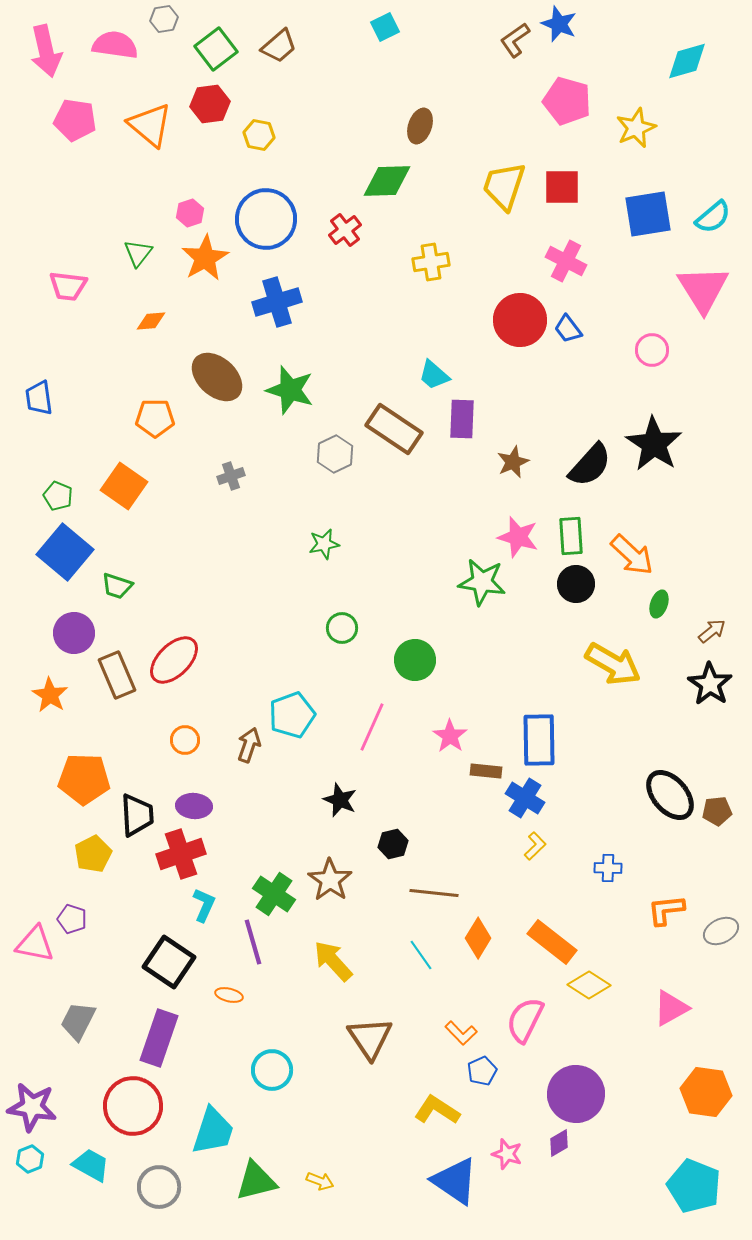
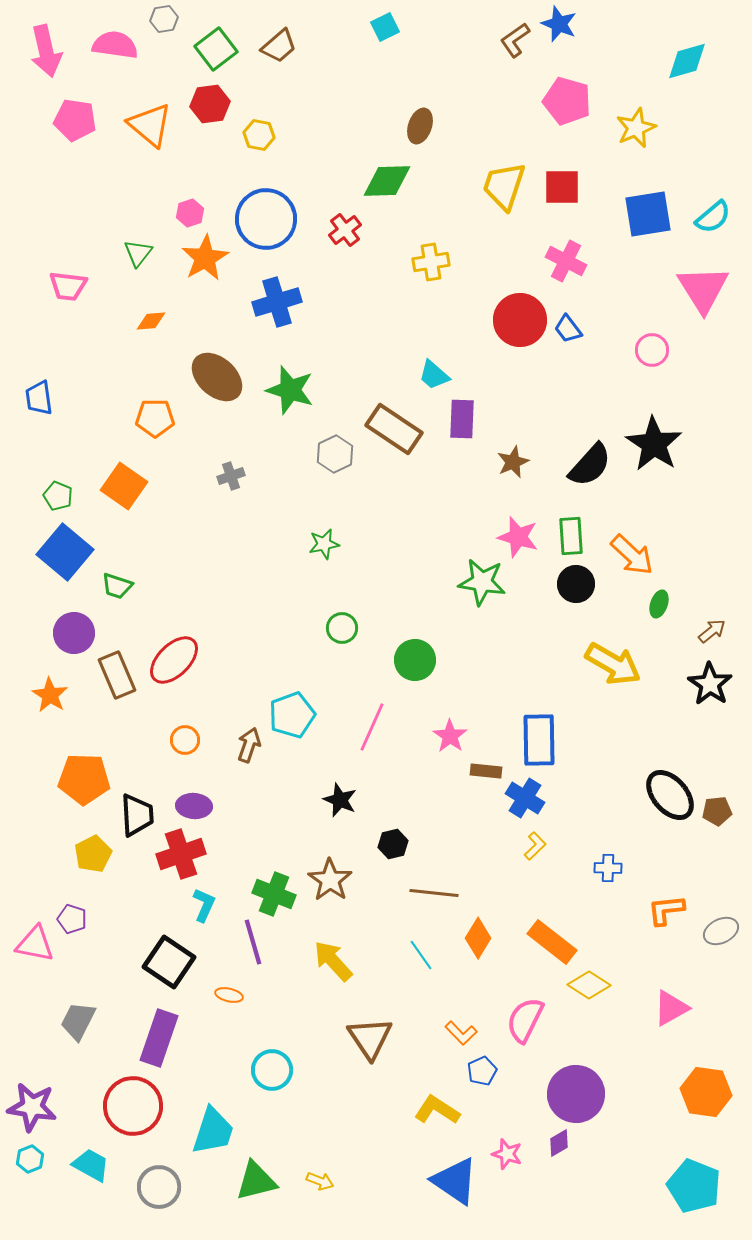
green cross at (274, 894): rotated 12 degrees counterclockwise
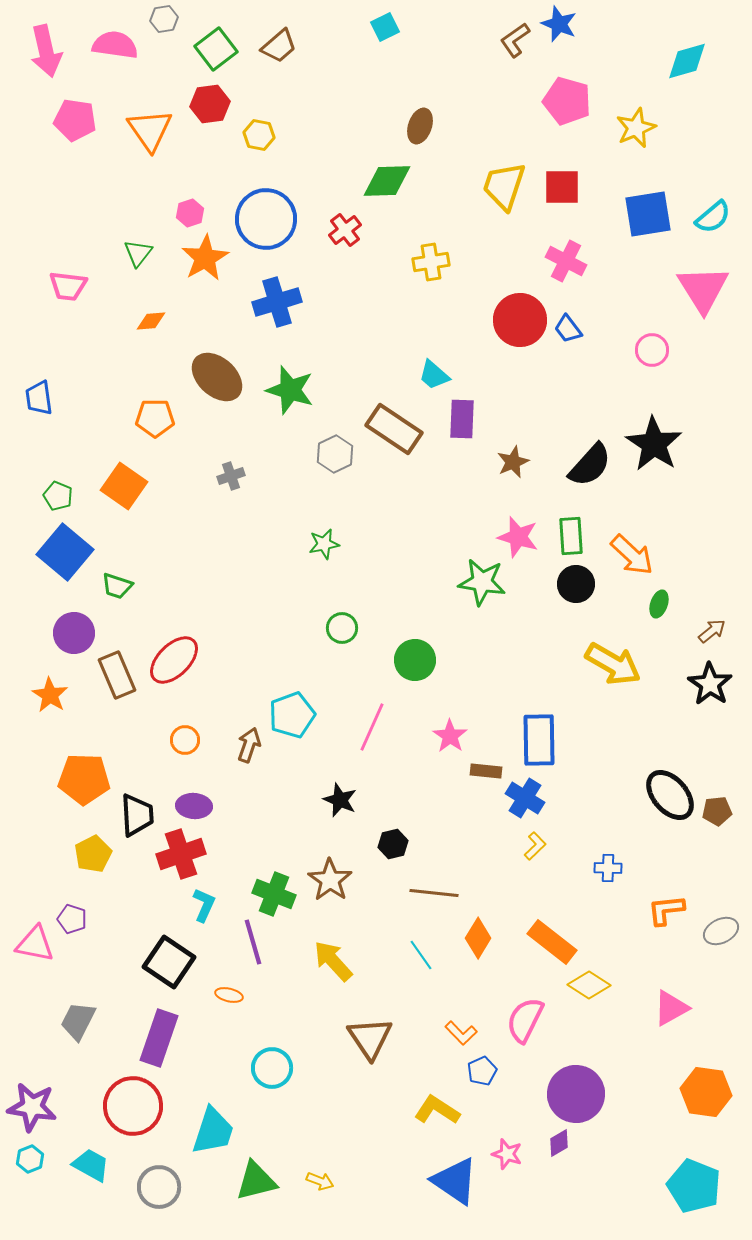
orange triangle at (150, 125): moved 5 px down; rotated 15 degrees clockwise
cyan circle at (272, 1070): moved 2 px up
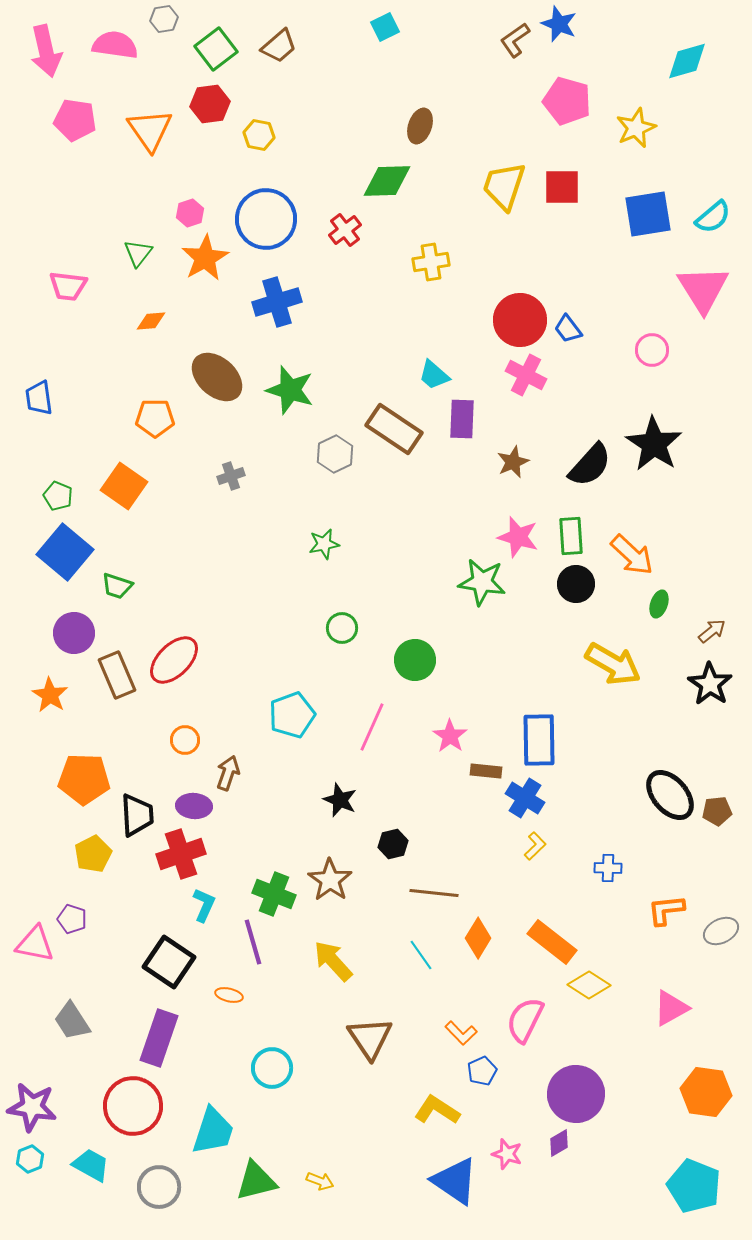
pink cross at (566, 261): moved 40 px left, 114 px down
brown arrow at (249, 745): moved 21 px left, 28 px down
gray trapezoid at (78, 1021): moved 6 px left; rotated 60 degrees counterclockwise
